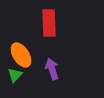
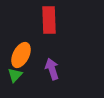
red rectangle: moved 3 px up
orange ellipse: rotated 60 degrees clockwise
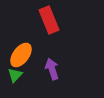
red rectangle: rotated 20 degrees counterclockwise
orange ellipse: rotated 10 degrees clockwise
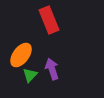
green triangle: moved 15 px right
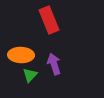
orange ellipse: rotated 55 degrees clockwise
purple arrow: moved 2 px right, 5 px up
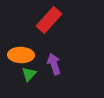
red rectangle: rotated 64 degrees clockwise
green triangle: moved 1 px left, 1 px up
